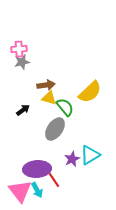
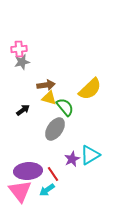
yellow semicircle: moved 3 px up
purple ellipse: moved 9 px left, 2 px down
red line: moved 1 px left, 6 px up
cyan arrow: moved 10 px right; rotated 84 degrees clockwise
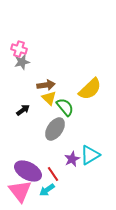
pink cross: rotated 21 degrees clockwise
yellow triangle: rotated 28 degrees clockwise
purple ellipse: rotated 32 degrees clockwise
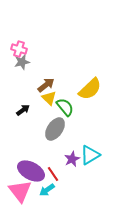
brown arrow: rotated 30 degrees counterclockwise
purple ellipse: moved 3 px right
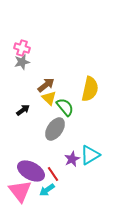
pink cross: moved 3 px right, 1 px up
yellow semicircle: rotated 35 degrees counterclockwise
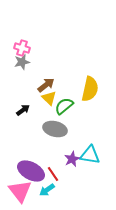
green semicircle: moved 1 px left, 1 px up; rotated 90 degrees counterclockwise
gray ellipse: rotated 70 degrees clockwise
cyan triangle: rotated 40 degrees clockwise
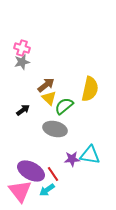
purple star: rotated 21 degrees clockwise
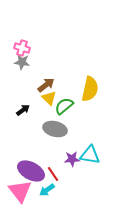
gray star: rotated 21 degrees clockwise
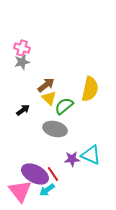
gray star: rotated 21 degrees counterclockwise
cyan triangle: moved 1 px right; rotated 15 degrees clockwise
purple ellipse: moved 4 px right, 3 px down
